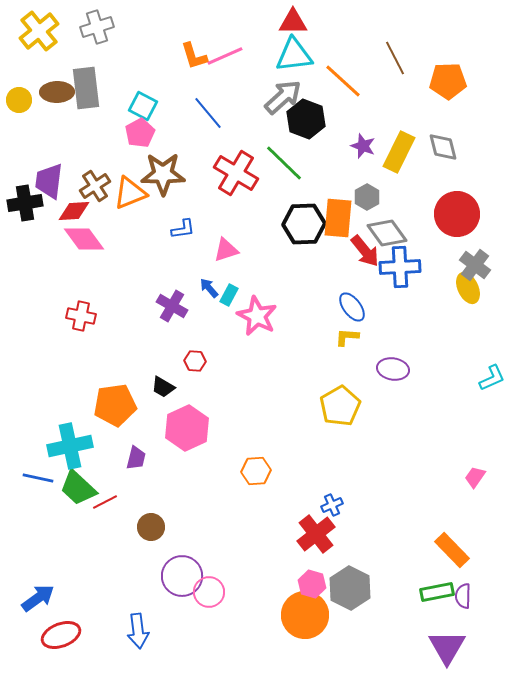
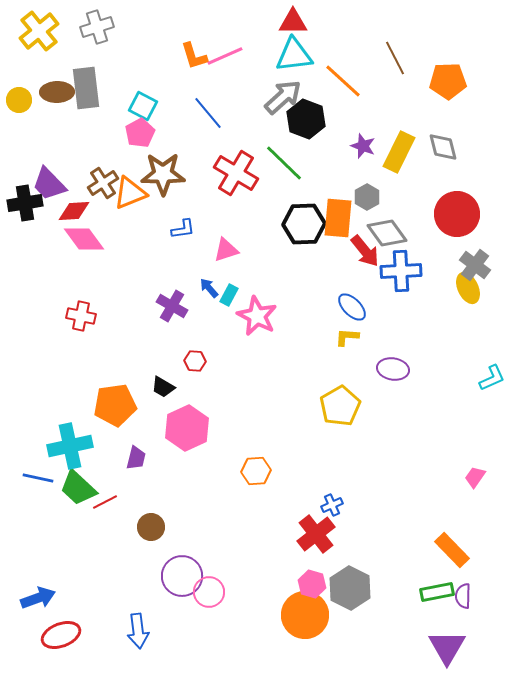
purple trapezoid at (49, 181): moved 3 px down; rotated 51 degrees counterclockwise
brown cross at (95, 186): moved 8 px right, 3 px up
blue cross at (400, 267): moved 1 px right, 4 px down
blue ellipse at (352, 307): rotated 8 degrees counterclockwise
blue arrow at (38, 598): rotated 16 degrees clockwise
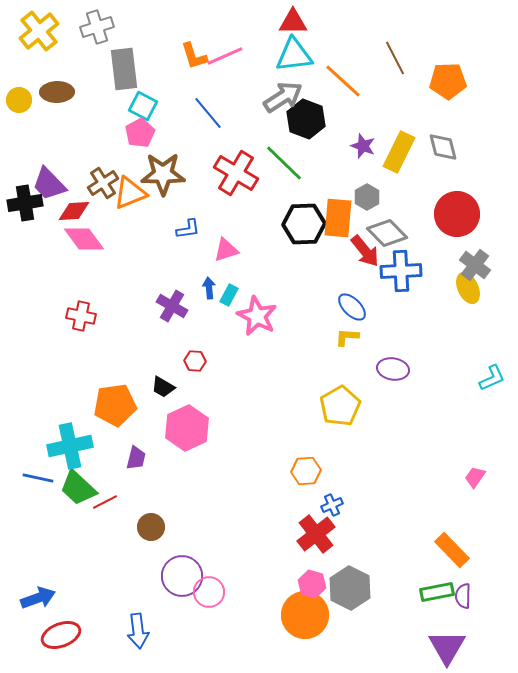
gray rectangle at (86, 88): moved 38 px right, 19 px up
gray arrow at (283, 97): rotated 9 degrees clockwise
blue L-shape at (183, 229): moved 5 px right
gray diamond at (387, 233): rotated 9 degrees counterclockwise
blue arrow at (209, 288): rotated 35 degrees clockwise
orange hexagon at (256, 471): moved 50 px right
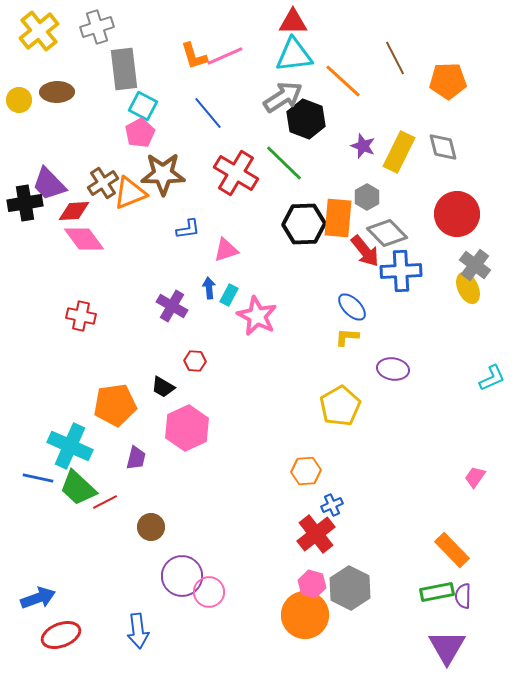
cyan cross at (70, 446): rotated 36 degrees clockwise
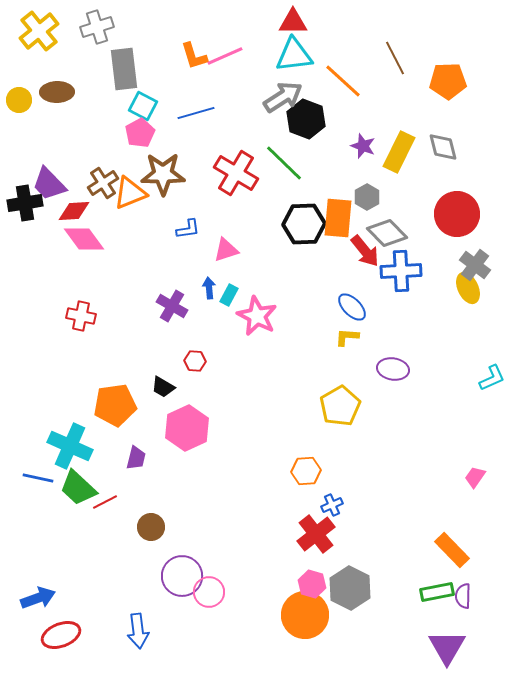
blue line at (208, 113): moved 12 px left; rotated 66 degrees counterclockwise
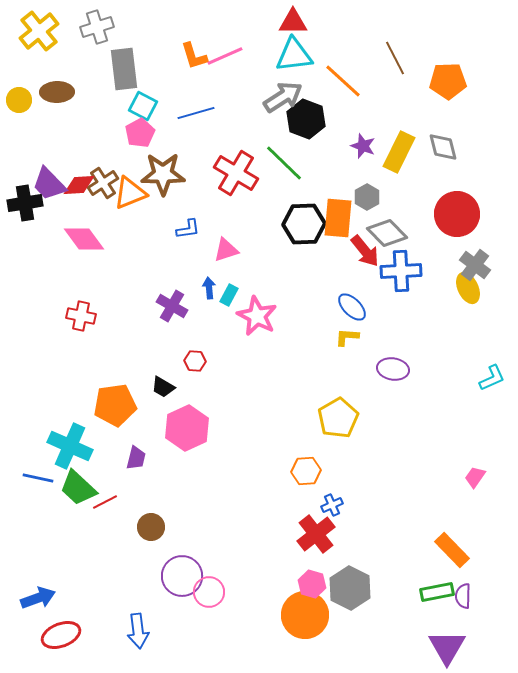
red diamond at (74, 211): moved 5 px right, 26 px up
yellow pentagon at (340, 406): moved 2 px left, 12 px down
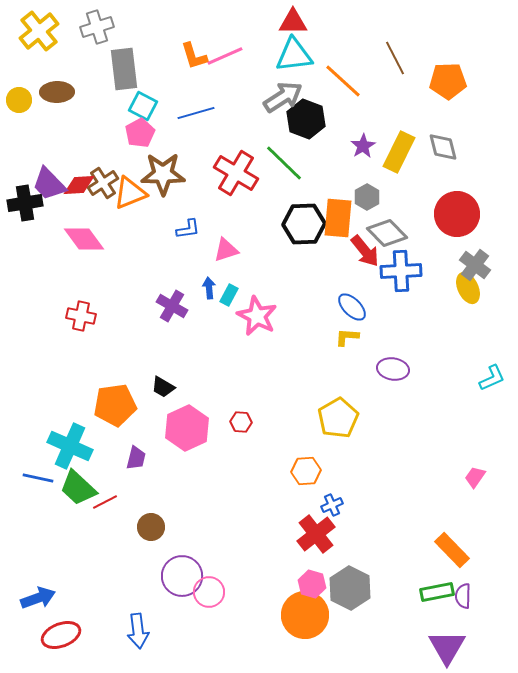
purple star at (363, 146): rotated 20 degrees clockwise
red hexagon at (195, 361): moved 46 px right, 61 px down
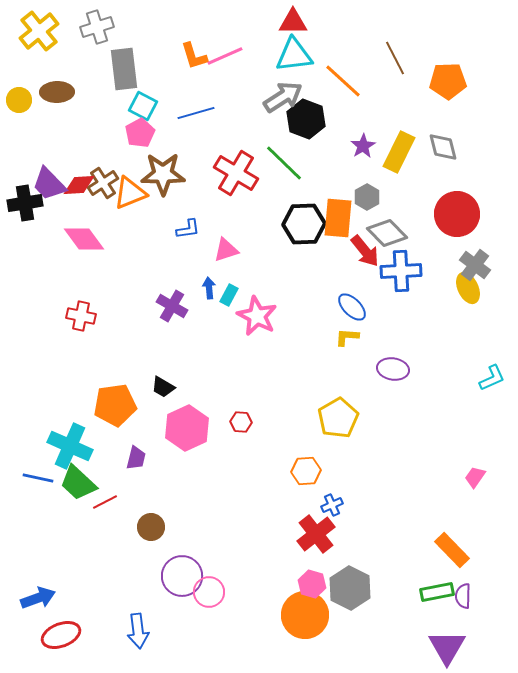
green trapezoid at (78, 488): moved 5 px up
